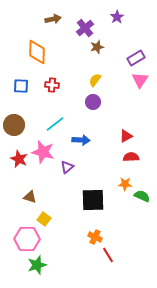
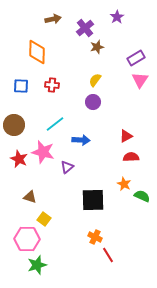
orange star: moved 1 px left; rotated 24 degrees clockwise
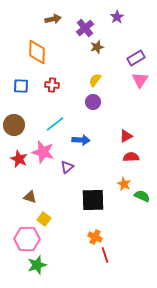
red line: moved 3 px left; rotated 14 degrees clockwise
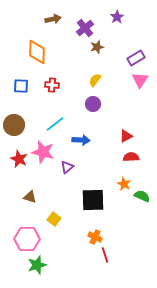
purple circle: moved 2 px down
yellow square: moved 10 px right
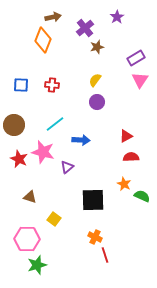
brown arrow: moved 2 px up
orange diamond: moved 6 px right, 12 px up; rotated 20 degrees clockwise
blue square: moved 1 px up
purple circle: moved 4 px right, 2 px up
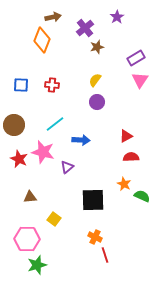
orange diamond: moved 1 px left
brown triangle: rotated 24 degrees counterclockwise
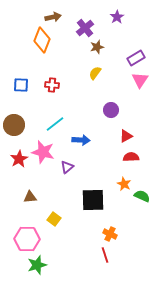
yellow semicircle: moved 7 px up
purple circle: moved 14 px right, 8 px down
red star: rotated 18 degrees clockwise
orange cross: moved 15 px right, 3 px up
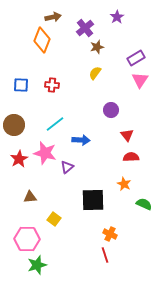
red triangle: moved 1 px right, 1 px up; rotated 40 degrees counterclockwise
pink star: moved 2 px right, 1 px down
green semicircle: moved 2 px right, 8 px down
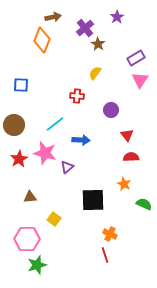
brown star: moved 1 px right, 3 px up; rotated 24 degrees counterclockwise
red cross: moved 25 px right, 11 px down
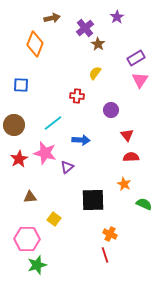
brown arrow: moved 1 px left, 1 px down
orange diamond: moved 7 px left, 4 px down
cyan line: moved 2 px left, 1 px up
